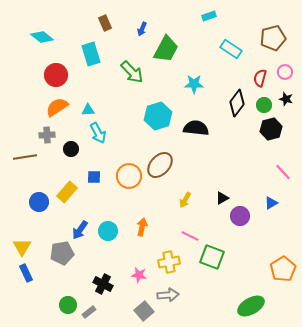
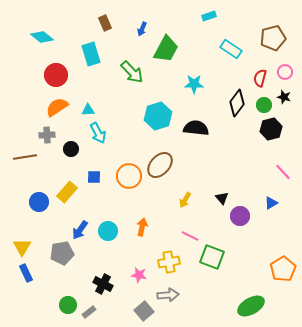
black star at (286, 99): moved 2 px left, 2 px up
black triangle at (222, 198): rotated 40 degrees counterclockwise
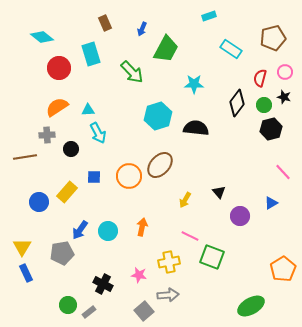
red circle at (56, 75): moved 3 px right, 7 px up
black triangle at (222, 198): moved 3 px left, 6 px up
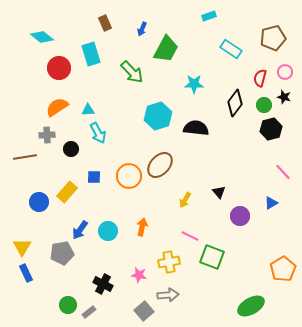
black diamond at (237, 103): moved 2 px left
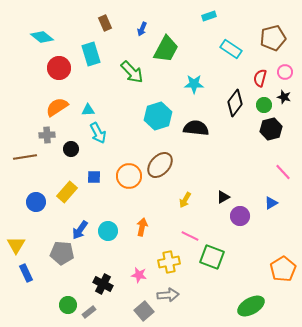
black triangle at (219, 192): moved 4 px right, 5 px down; rotated 40 degrees clockwise
blue circle at (39, 202): moved 3 px left
yellow triangle at (22, 247): moved 6 px left, 2 px up
gray pentagon at (62, 253): rotated 15 degrees clockwise
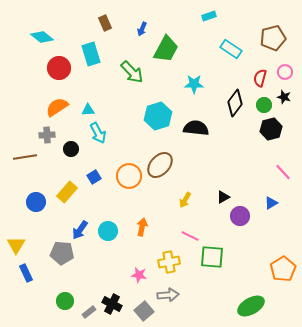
blue square at (94, 177): rotated 32 degrees counterclockwise
green square at (212, 257): rotated 15 degrees counterclockwise
black cross at (103, 284): moved 9 px right, 20 px down
green circle at (68, 305): moved 3 px left, 4 px up
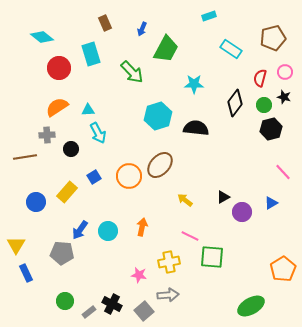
yellow arrow at (185, 200): rotated 98 degrees clockwise
purple circle at (240, 216): moved 2 px right, 4 px up
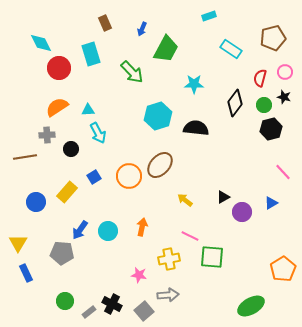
cyan diamond at (42, 37): moved 1 px left, 6 px down; rotated 25 degrees clockwise
yellow triangle at (16, 245): moved 2 px right, 2 px up
yellow cross at (169, 262): moved 3 px up
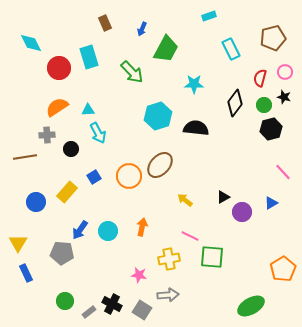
cyan diamond at (41, 43): moved 10 px left
cyan rectangle at (231, 49): rotated 30 degrees clockwise
cyan rectangle at (91, 54): moved 2 px left, 3 px down
gray square at (144, 311): moved 2 px left, 1 px up; rotated 18 degrees counterclockwise
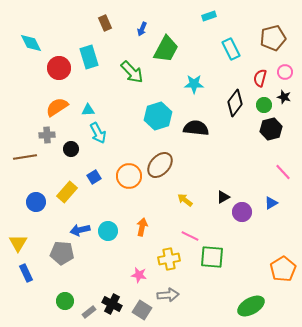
blue arrow at (80, 230): rotated 42 degrees clockwise
